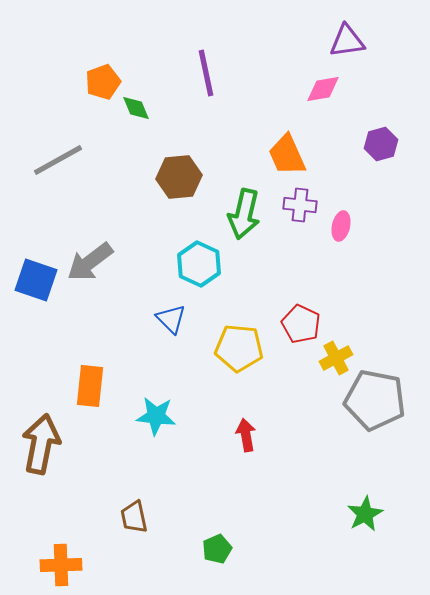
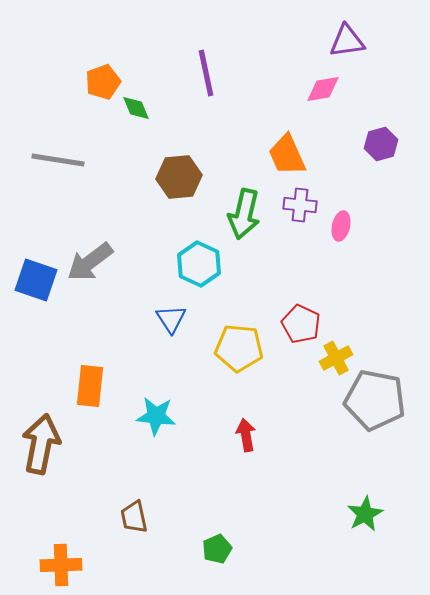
gray line: rotated 38 degrees clockwise
blue triangle: rotated 12 degrees clockwise
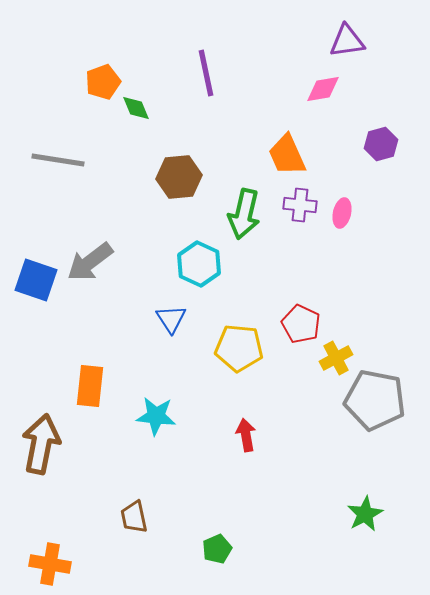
pink ellipse: moved 1 px right, 13 px up
orange cross: moved 11 px left, 1 px up; rotated 12 degrees clockwise
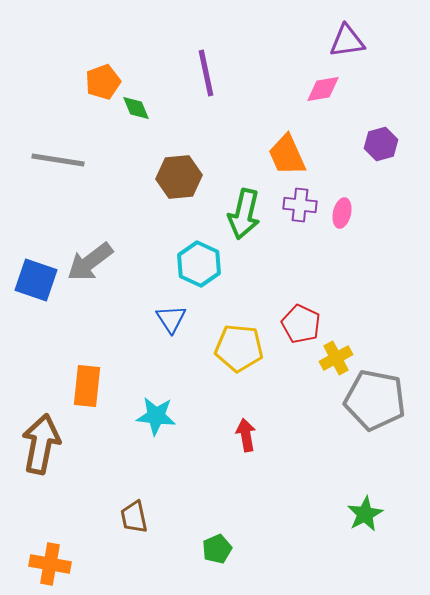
orange rectangle: moved 3 px left
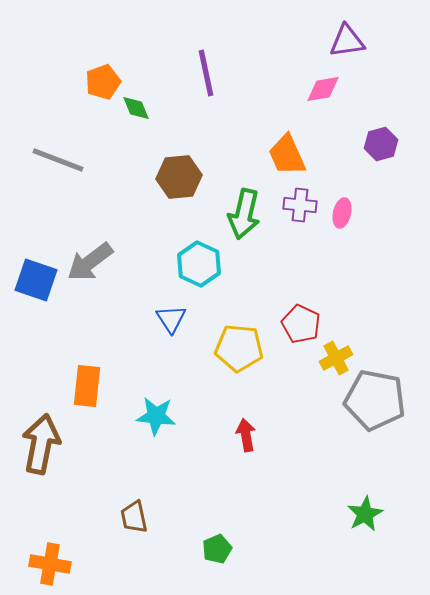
gray line: rotated 12 degrees clockwise
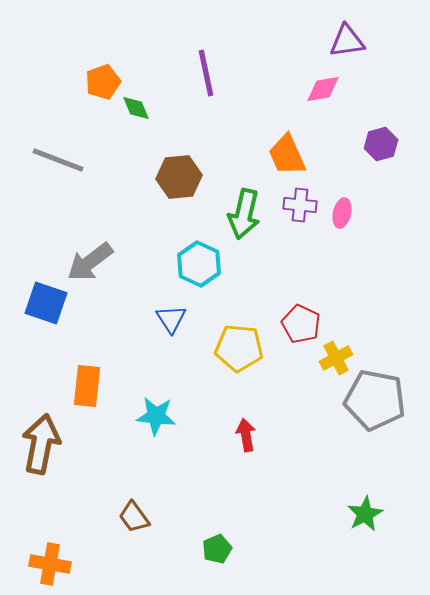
blue square: moved 10 px right, 23 px down
brown trapezoid: rotated 24 degrees counterclockwise
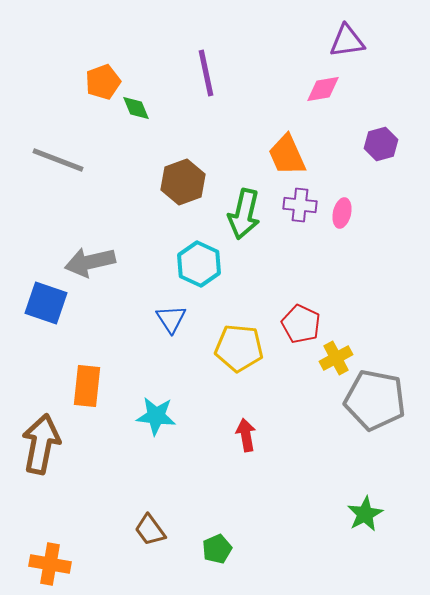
brown hexagon: moved 4 px right, 5 px down; rotated 15 degrees counterclockwise
gray arrow: rotated 24 degrees clockwise
brown trapezoid: moved 16 px right, 13 px down
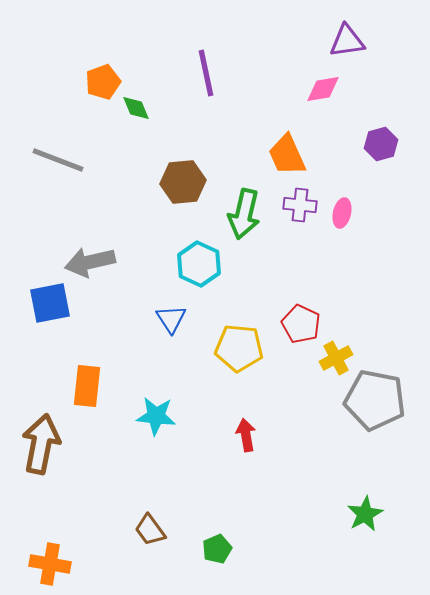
brown hexagon: rotated 15 degrees clockwise
blue square: moved 4 px right; rotated 30 degrees counterclockwise
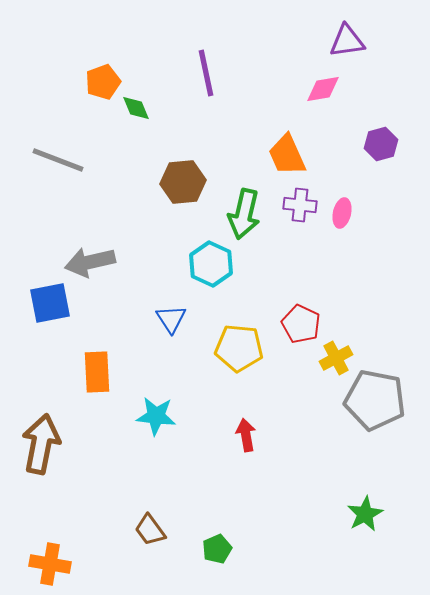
cyan hexagon: moved 12 px right
orange rectangle: moved 10 px right, 14 px up; rotated 9 degrees counterclockwise
